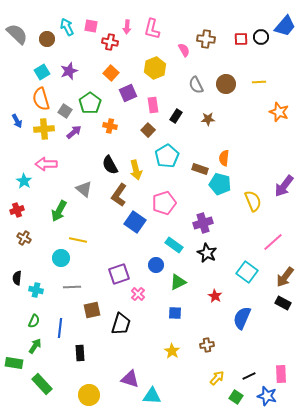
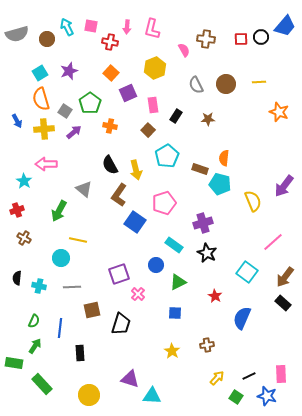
gray semicircle at (17, 34): rotated 120 degrees clockwise
cyan square at (42, 72): moved 2 px left, 1 px down
cyan cross at (36, 290): moved 3 px right, 4 px up
black rectangle at (283, 303): rotated 14 degrees clockwise
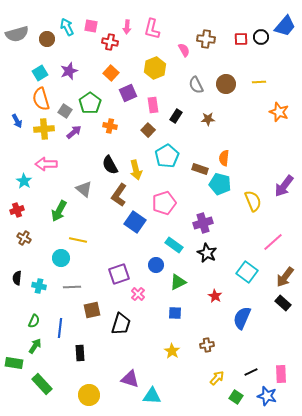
black line at (249, 376): moved 2 px right, 4 px up
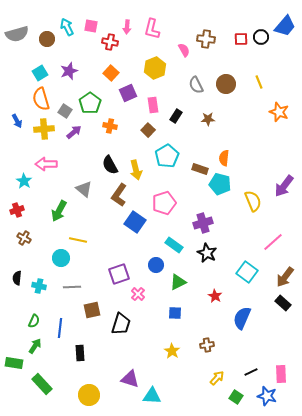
yellow line at (259, 82): rotated 72 degrees clockwise
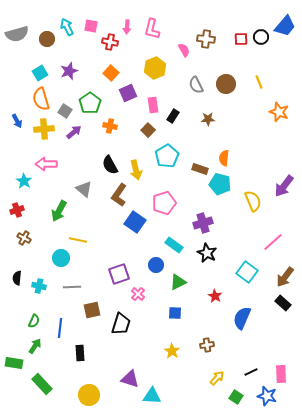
black rectangle at (176, 116): moved 3 px left
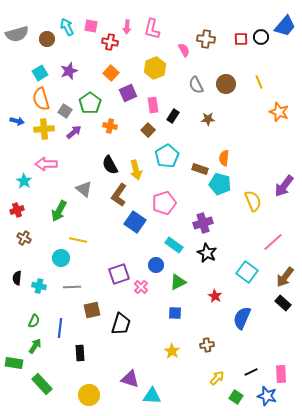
blue arrow at (17, 121): rotated 48 degrees counterclockwise
pink cross at (138, 294): moved 3 px right, 7 px up
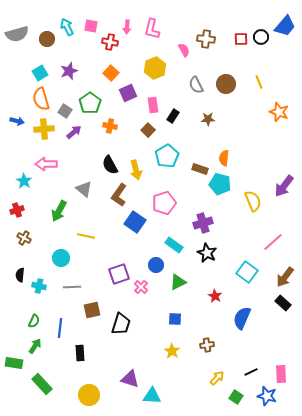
yellow line at (78, 240): moved 8 px right, 4 px up
black semicircle at (17, 278): moved 3 px right, 3 px up
blue square at (175, 313): moved 6 px down
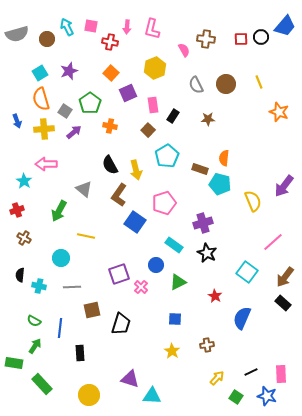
blue arrow at (17, 121): rotated 56 degrees clockwise
green semicircle at (34, 321): rotated 96 degrees clockwise
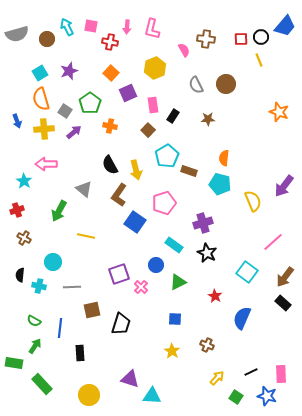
yellow line at (259, 82): moved 22 px up
brown rectangle at (200, 169): moved 11 px left, 2 px down
cyan circle at (61, 258): moved 8 px left, 4 px down
brown cross at (207, 345): rotated 32 degrees clockwise
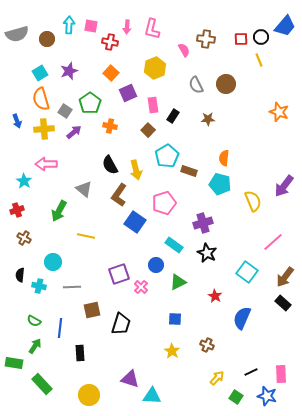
cyan arrow at (67, 27): moved 2 px right, 2 px up; rotated 30 degrees clockwise
